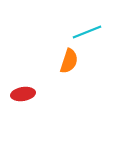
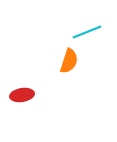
red ellipse: moved 1 px left, 1 px down
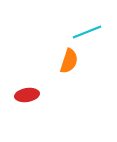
red ellipse: moved 5 px right
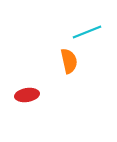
orange semicircle: rotated 30 degrees counterclockwise
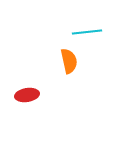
cyan line: rotated 16 degrees clockwise
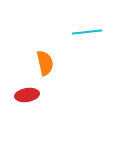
orange semicircle: moved 24 px left, 2 px down
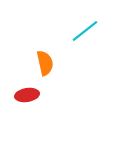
cyan line: moved 2 px left, 1 px up; rotated 32 degrees counterclockwise
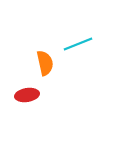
cyan line: moved 7 px left, 13 px down; rotated 16 degrees clockwise
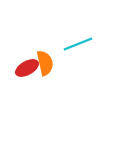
red ellipse: moved 27 px up; rotated 20 degrees counterclockwise
